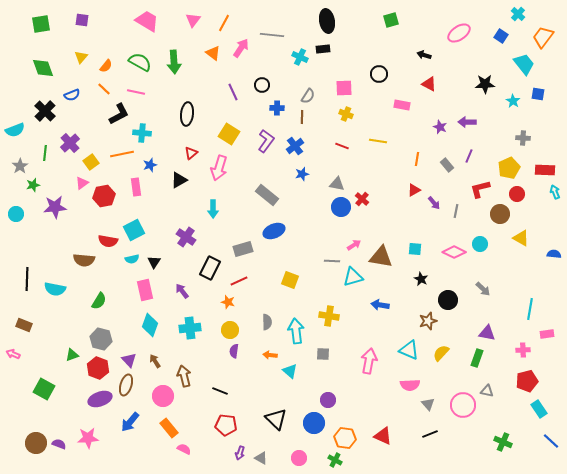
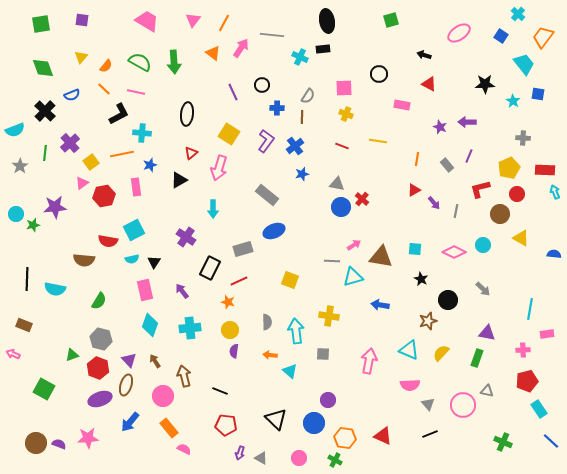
green star at (33, 185): moved 40 px down
cyan circle at (480, 244): moved 3 px right, 1 px down
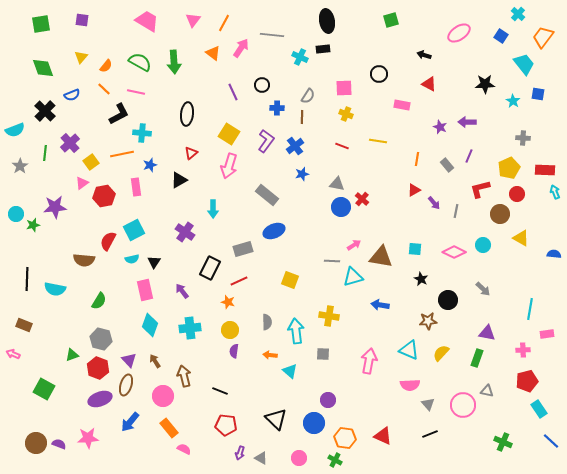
pink arrow at (219, 168): moved 10 px right, 2 px up
purple cross at (186, 237): moved 1 px left, 5 px up
red semicircle at (108, 241): rotated 108 degrees clockwise
brown star at (428, 321): rotated 12 degrees clockwise
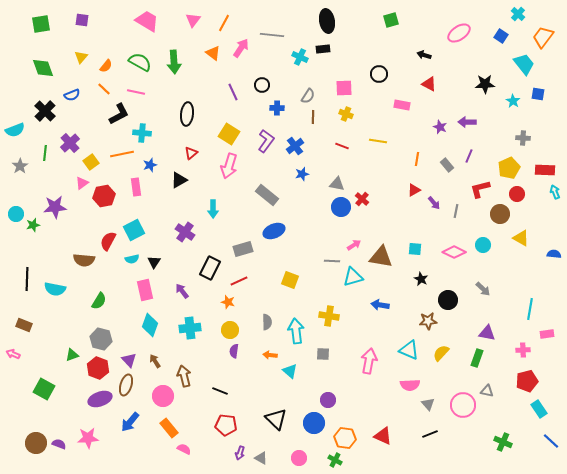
brown line at (302, 117): moved 11 px right
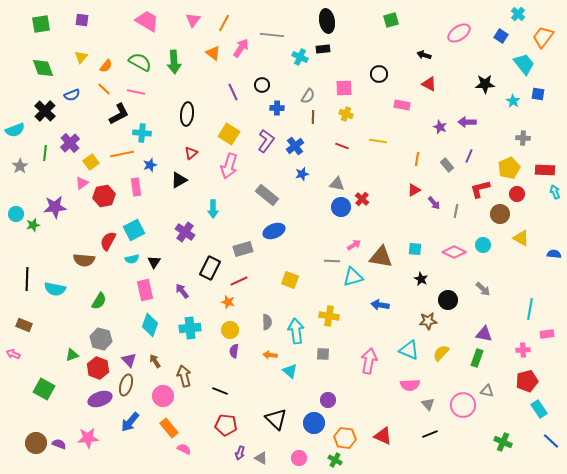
purple triangle at (487, 333): moved 3 px left, 1 px down
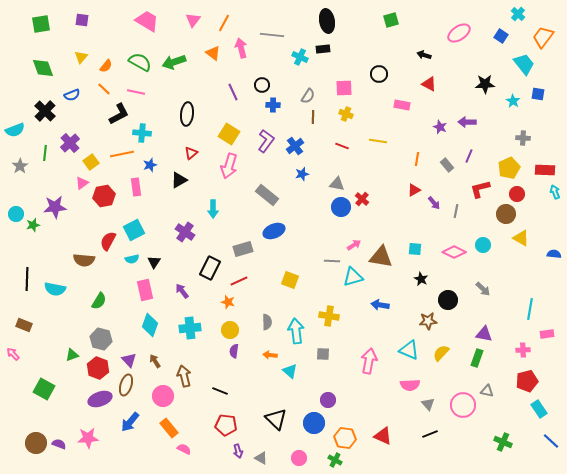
pink arrow at (241, 48): rotated 48 degrees counterclockwise
green arrow at (174, 62): rotated 75 degrees clockwise
blue cross at (277, 108): moved 4 px left, 3 px up
brown circle at (500, 214): moved 6 px right
pink arrow at (13, 354): rotated 24 degrees clockwise
purple arrow at (240, 453): moved 2 px left, 2 px up; rotated 32 degrees counterclockwise
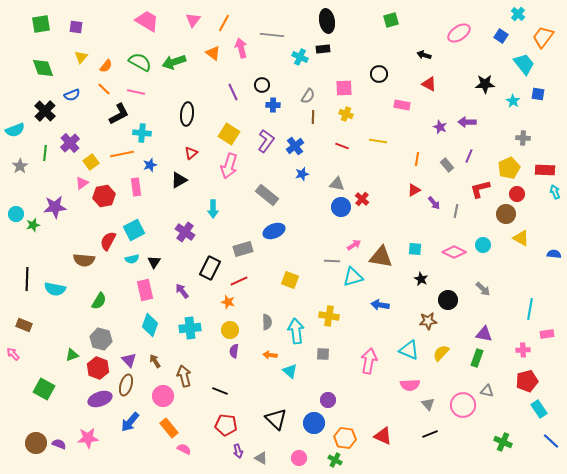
purple square at (82, 20): moved 6 px left, 7 px down
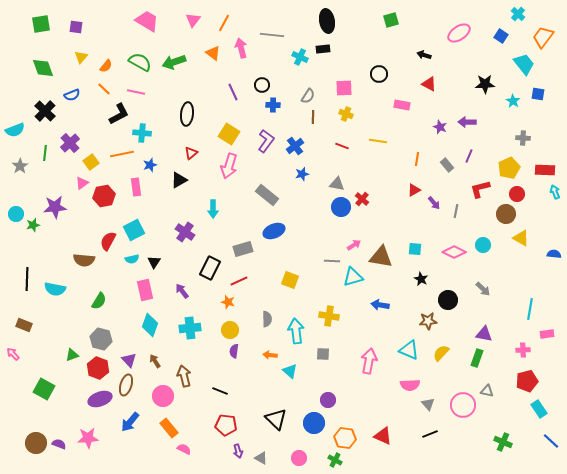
gray semicircle at (267, 322): moved 3 px up
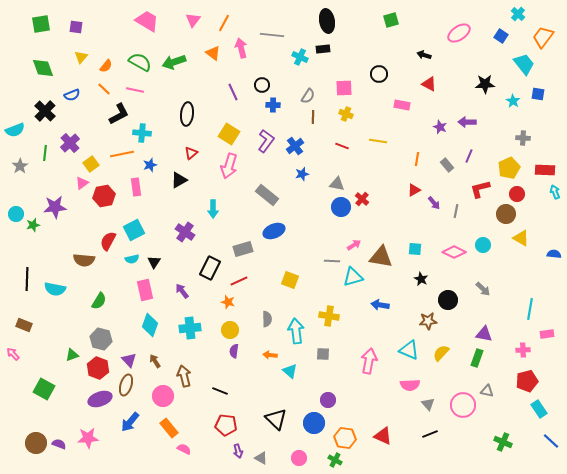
pink line at (136, 92): moved 1 px left, 2 px up
yellow square at (91, 162): moved 2 px down
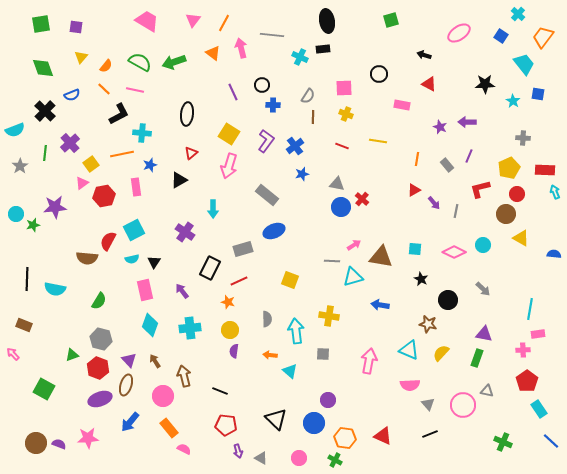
brown semicircle at (84, 260): moved 3 px right, 2 px up
brown star at (428, 321): moved 3 px down; rotated 18 degrees clockwise
pink rectangle at (547, 334): moved 9 px left
red pentagon at (527, 381): rotated 20 degrees counterclockwise
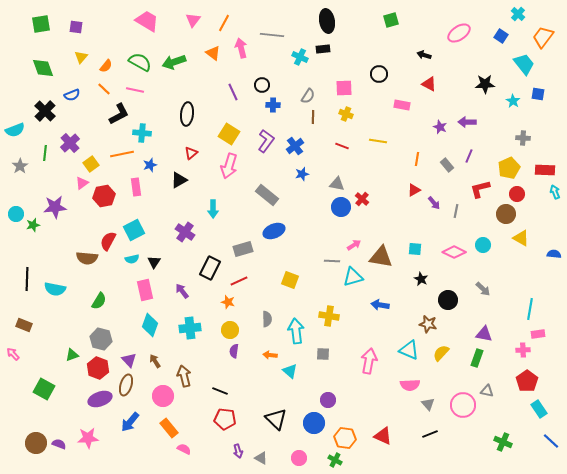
red pentagon at (226, 425): moved 1 px left, 6 px up
